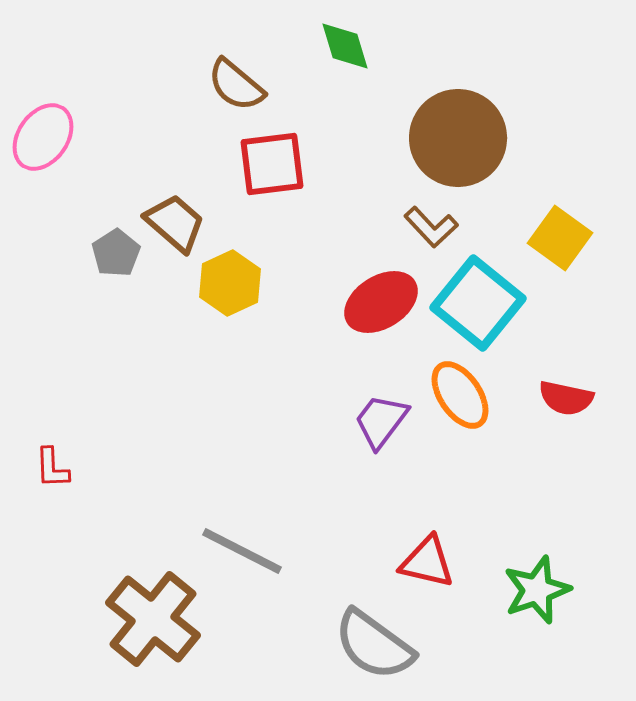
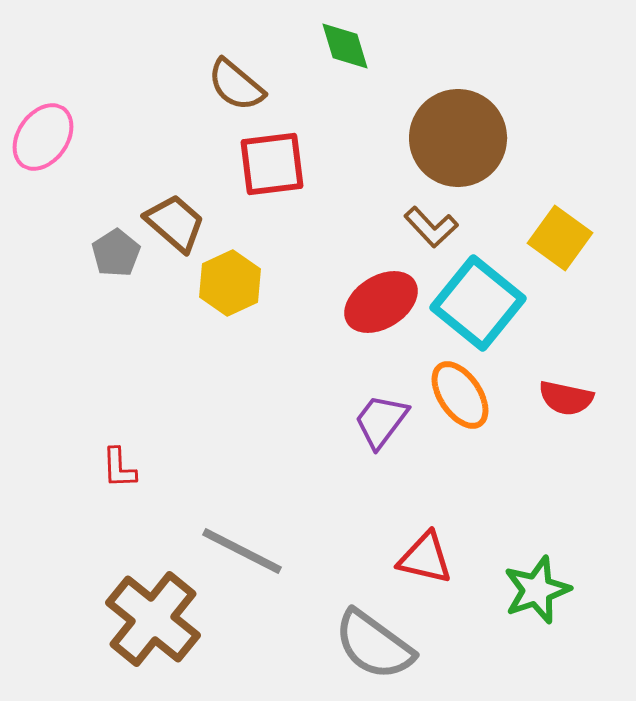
red L-shape: moved 67 px right
red triangle: moved 2 px left, 4 px up
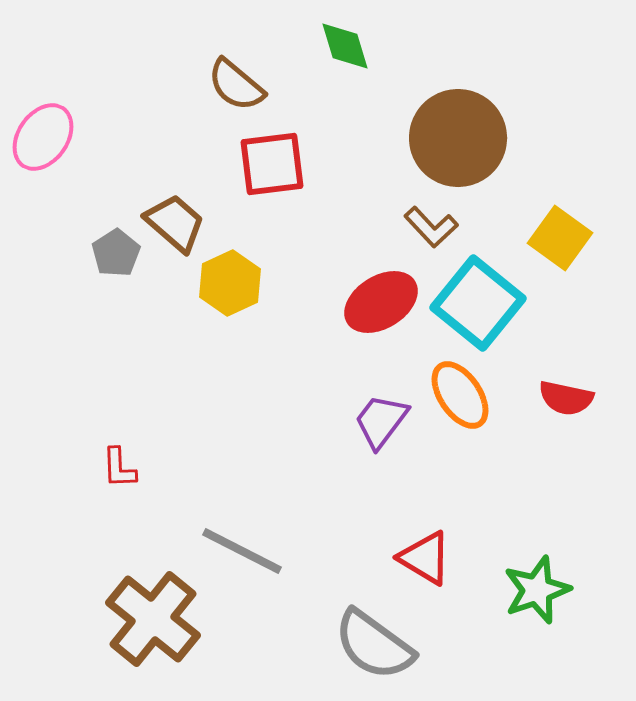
red triangle: rotated 18 degrees clockwise
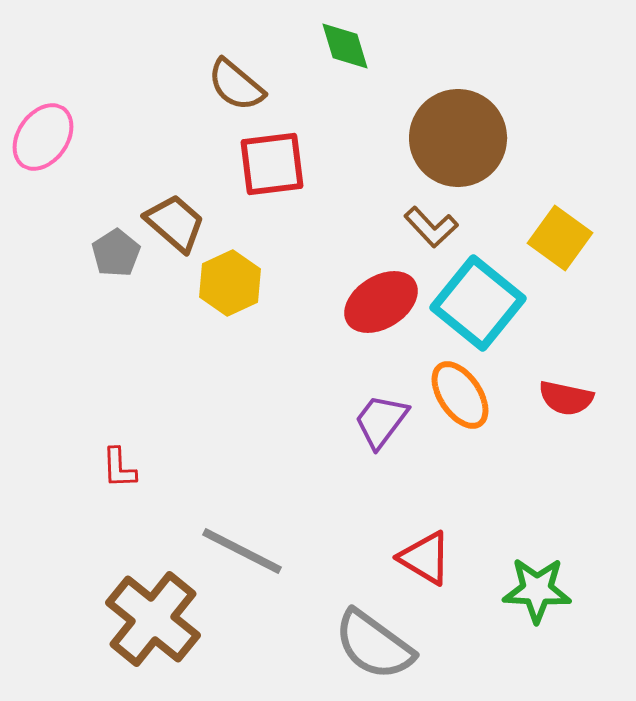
green star: rotated 22 degrees clockwise
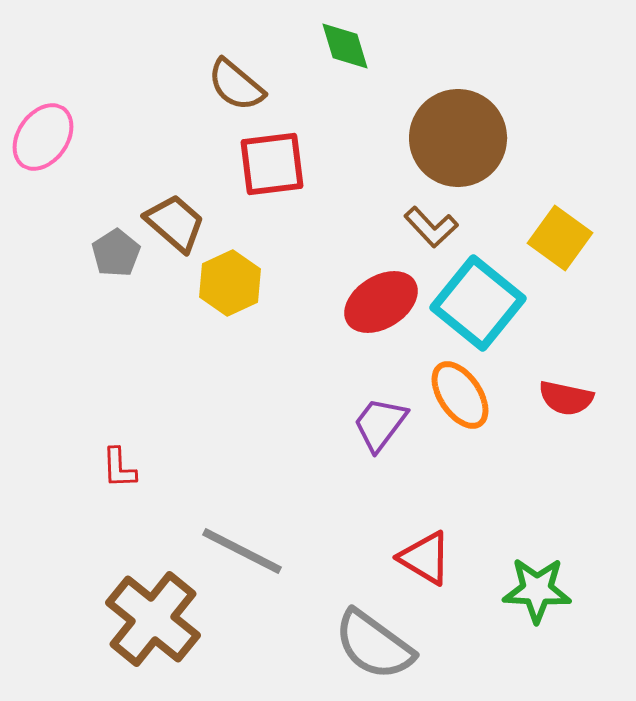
purple trapezoid: moved 1 px left, 3 px down
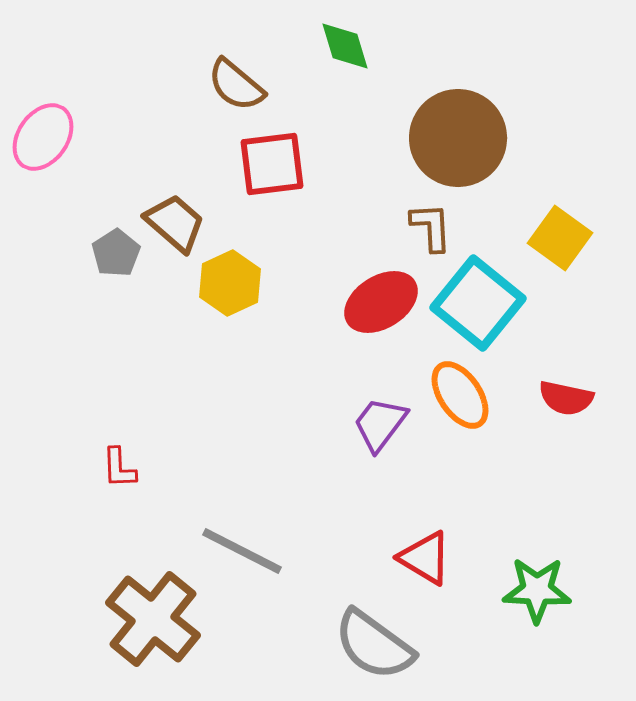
brown L-shape: rotated 140 degrees counterclockwise
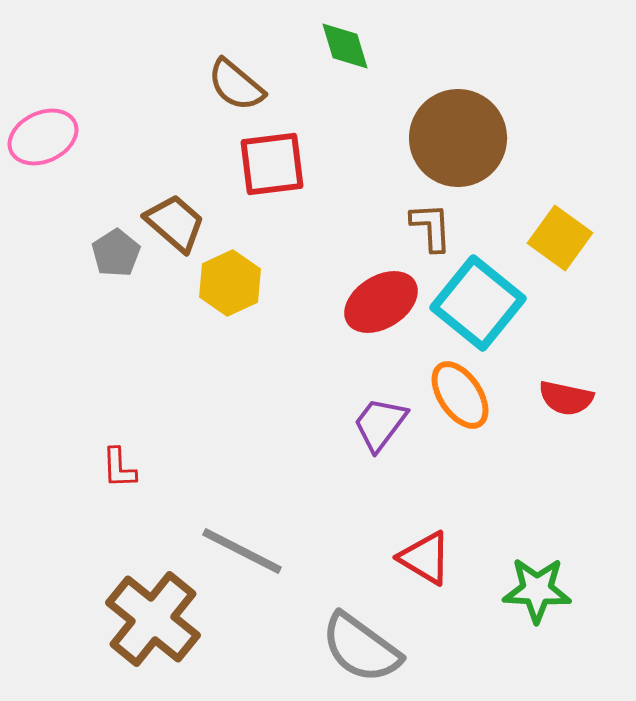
pink ellipse: rotated 30 degrees clockwise
gray semicircle: moved 13 px left, 3 px down
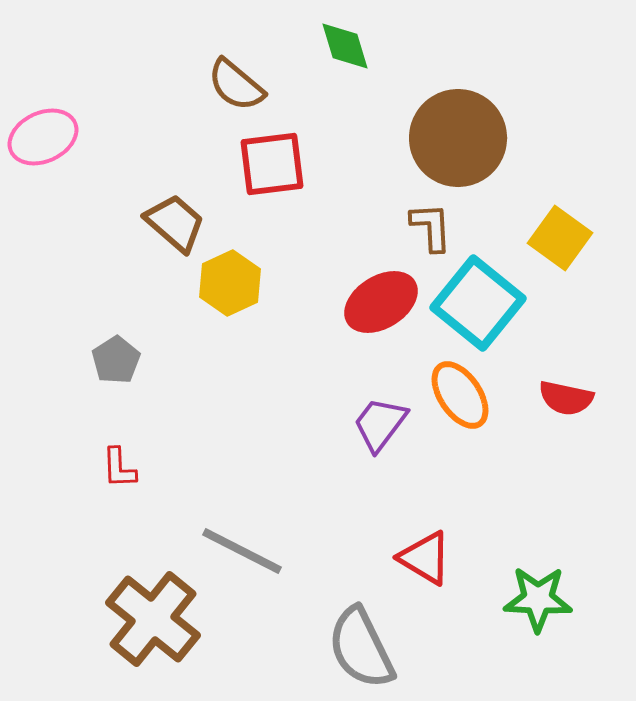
gray pentagon: moved 107 px down
green star: moved 1 px right, 9 px down
gray semicircle: rotated 28 degrees clockwise
